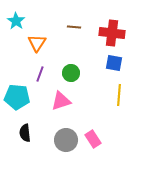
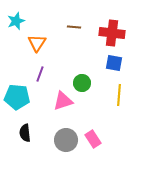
cyan star: rotated 18 degrees clockwise
green circle: moved 11 px right, 10 px down
pink triangle: moved 2 px right
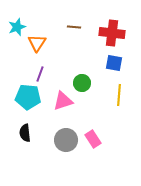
cyan star: moved 1 px right, 6 px down
cyan pentagon: moved 11 px right
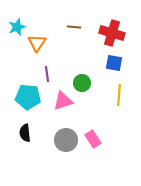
red cross: rotated 10 degrees clockwise
purple line: moved 7 px right; rotated 28 degrees counterclockwise
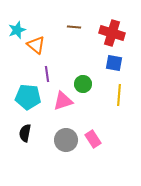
cyan star: moved 3 px down
orange triangle: moved 1 px left, 2 px down; rotated 24 degrees counterclockwise
green circle: moved 1 px right, 1 px down
black semicircle: rotated 18 degrees clockwise
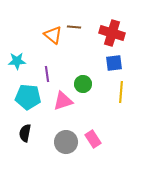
cyan star: moved 31 px down; rotated 18 degrees clockwise
orange triangle: moved 17 px right, 10 px up
blue square: rotated 18 degrees counterclockwise
yellow line: moved 2 px right, 3 px up
gray circle: moved 2 px down
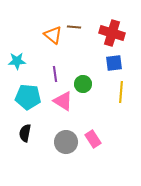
purple line: moved 8 px right
pink triangle: rotated 50 degrees clockwise
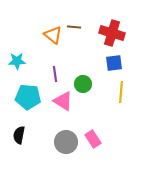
black semicircle: moved 6 px left, 2 px down
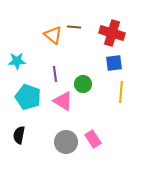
cyan pentagon: rotated 15 degrees clockwise
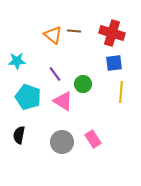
brown line: moved 4 px down
purple line: rotated 28 degrees counterclockwise
gray circle: moved 4 px left
